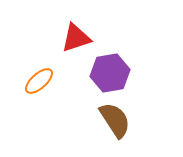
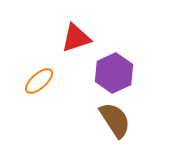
purple hexagon: moved 4 px right; rotated 15 degrees counterclockwise
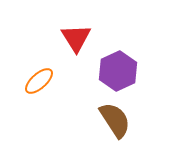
red triangle: rotated 44 degrees counterclockwise
purple hexagon: moved 4 px right, 2 px up
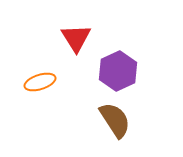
orange ellipse: moved 1 px right, 1 px down; rotated 24 degrees clockwise
